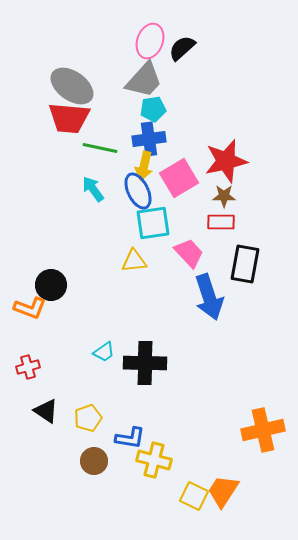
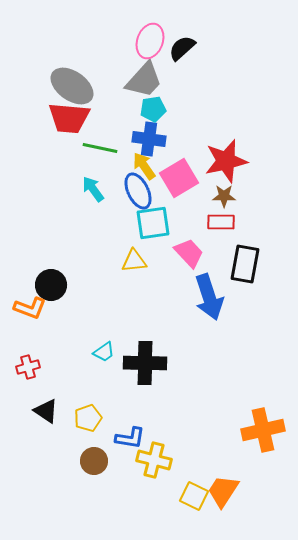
blue cross: rotated 16 degrees clockwise
yellow arrow: rotated 132 degrees clockwise
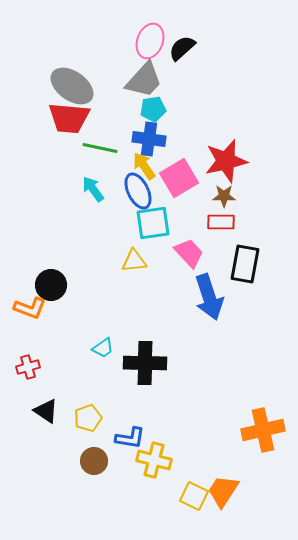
cyan trapezoid: moved 1 px left, 4 px up
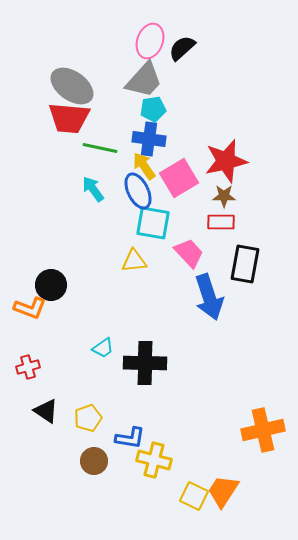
cyan square: rotated 18 degrees clockwise
